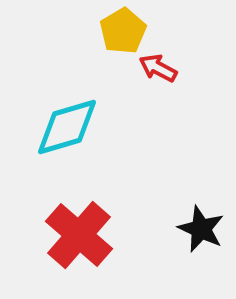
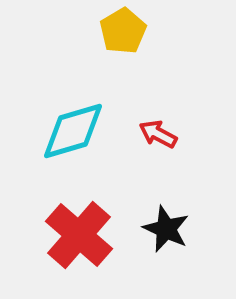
red arrow: moved 66 px down
cyan diamond: moved 6 px right, 4 px down
black star: moved 35 px left
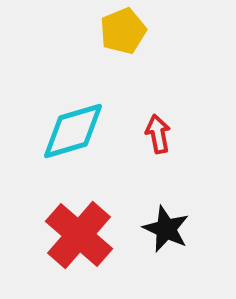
yellow pentagon: rotated 9 degrees clockwise
red arrow: rotated 51 degrees clockwise
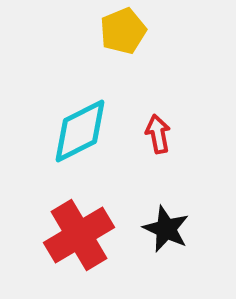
cyan diamond: moved 7 px right; rotated 10 degrees counterclockwise
red cross: rotated 18 degrees clockwise
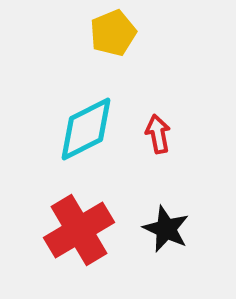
yellow pentagon: moved 10 px left, 2 px down
cyan diamond: moved 6 px right, 2 px up
red cross: moved 5 px up
